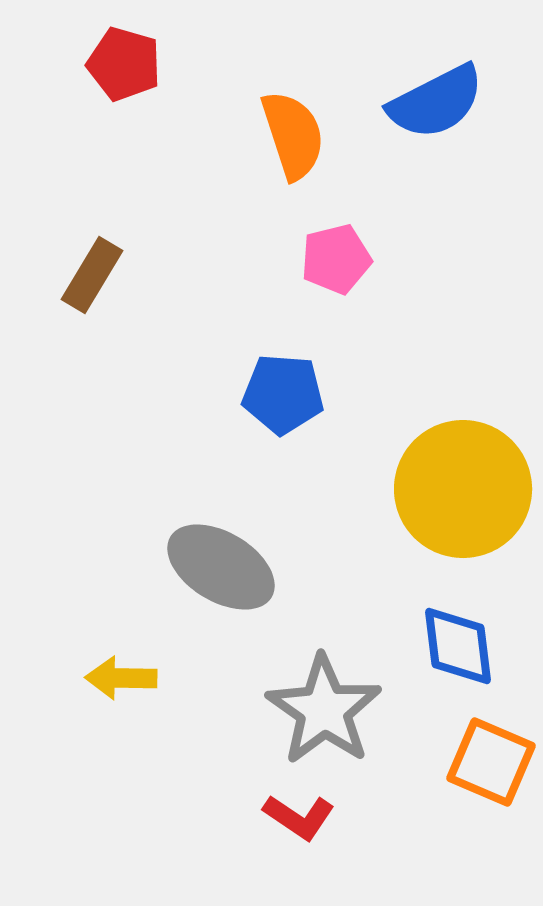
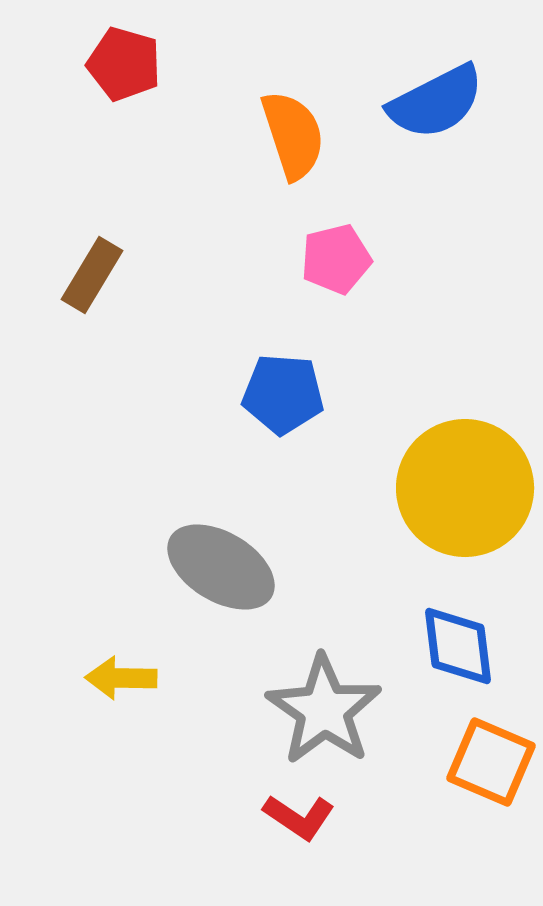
yellow circle: moved 2 px right, 1 px up
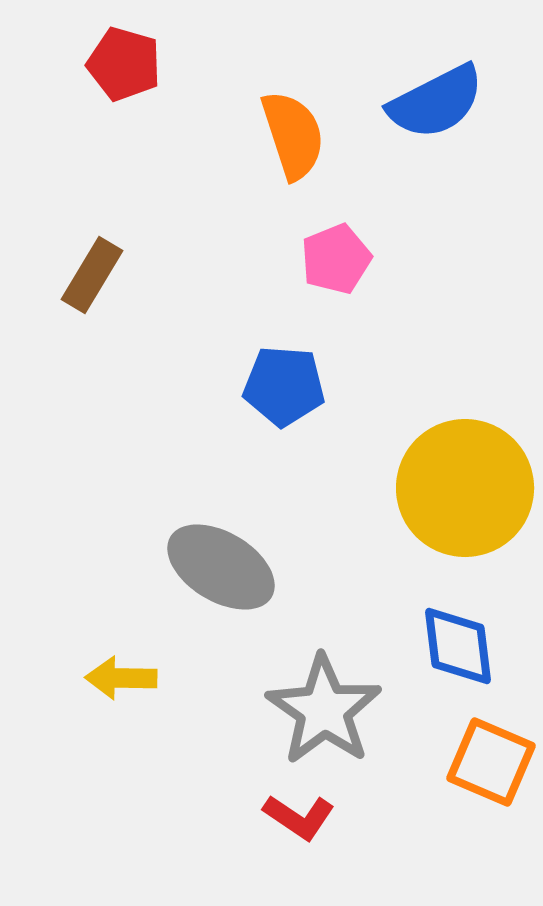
pink pentagon: rotated 8 degrees counterclockwise
blue pentagon: moved 1 px right, 8 px up
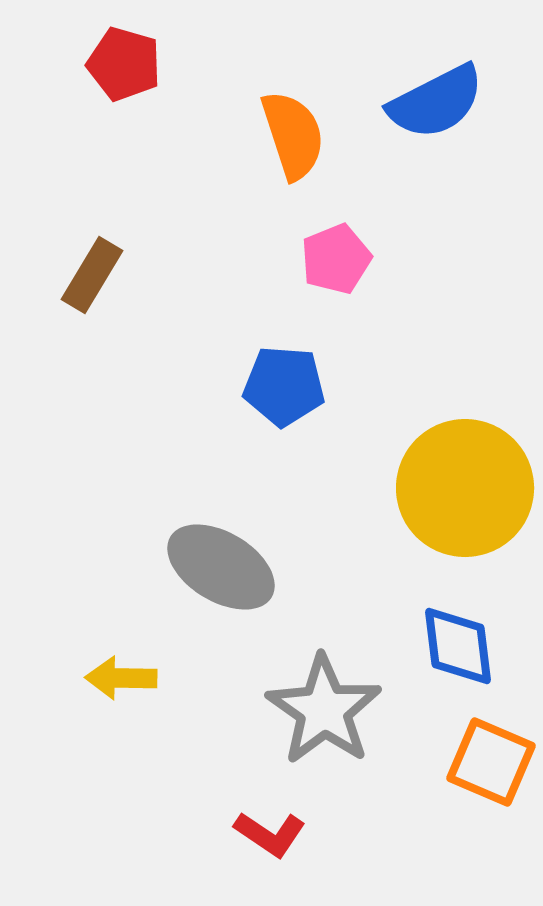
red L-shape: moved 29 px left, 17 px down
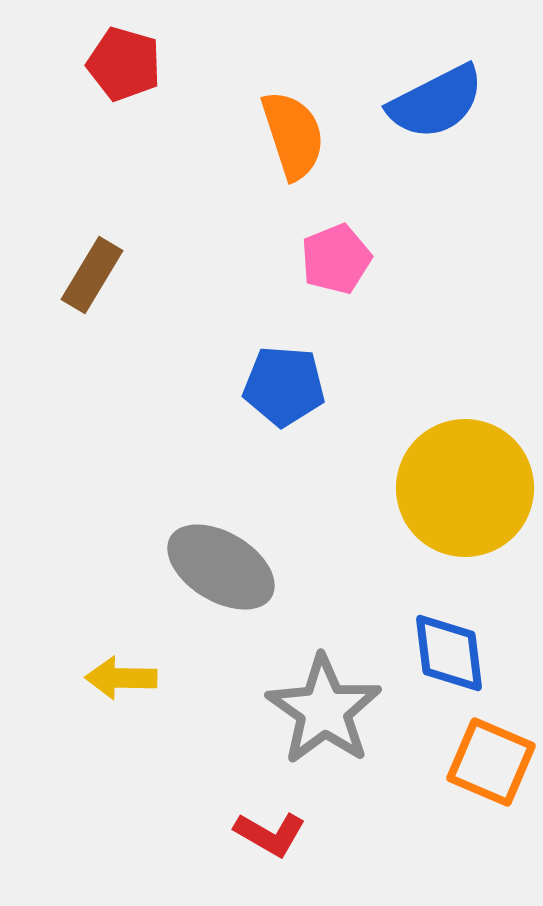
blue diamond: moved 9 px left, 7 px down
red L-shape: rotated 4 degrees counterclockwise
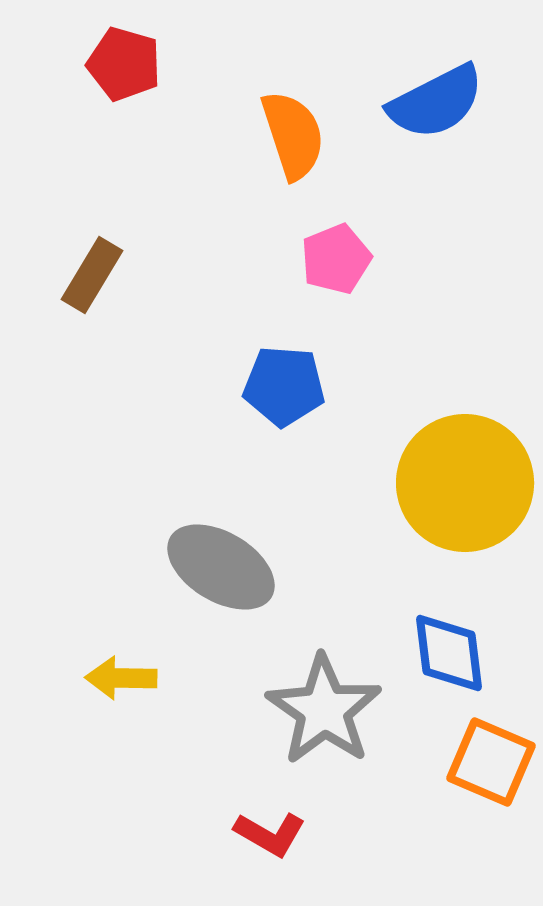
yellow circle: moved 5 px up
